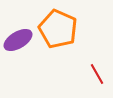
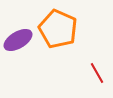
red line: moved 1 px up
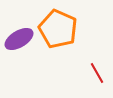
purple ellipse: moved 1 px right, 1 px up
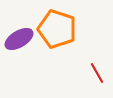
orange pentagon: moved 1 px left; rotated 6 degrees counterclockwise
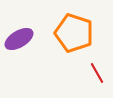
orange pentagon: moved 17 px right, 4 px down
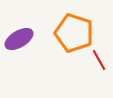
red line: moved 2 px right, 13 px up
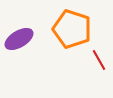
orange pentagon: moved 2 px left, 4 px up
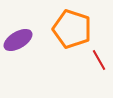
purple ellipse: moved 1 px left, 1 px down
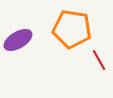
orange pentagon: rotated 9 degrees counterclockwise
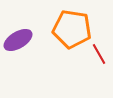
red line: moved 6 px up
